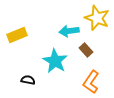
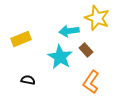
yellow rectangle: moved 4 px right, 4 px down
cyan star: moved 5 px right, 4 px up
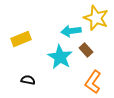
yellow star: moved 1 px left
cyan arrow: moved 2 px right
orange L-shape: moved 2 px right
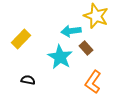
yellow star: moved 2 px up
yellow rectangle: rotated 24 degrees counterclockwise
brown rectangle: moved 2 px up
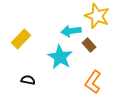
yellow star: moved 1 px right
brown rectangle: moved 3 px right, 3 px up
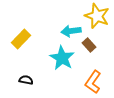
cyan star: moved 2 px right, 1 px down
black semicircle: moved 2 px left
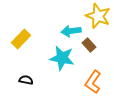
yellow star: moved 1 px right
cyan star: rotated 20 degrees counterclockwise
